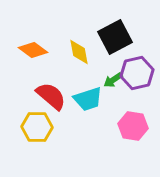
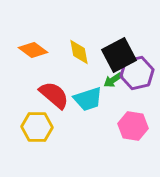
black square: moved 4 px right, 18 px down
red semicircle: moved 3 px right, 1 px up
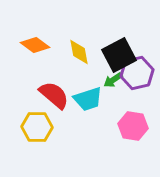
orange diamond: moved 2 px right, 5 px up
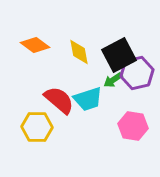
red semicircle: moved 5 px right, 5 px down
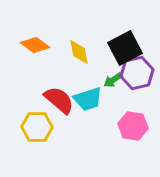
black square: moved 6 px right, 7 px up
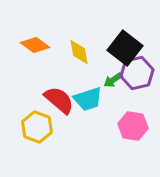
black square: rotated 24 degrees counterclockwise
yellow hexagon: rotated 20 degrees clockwise
